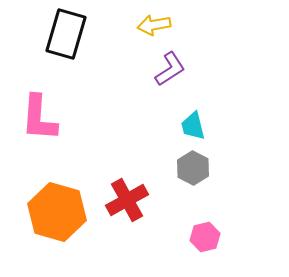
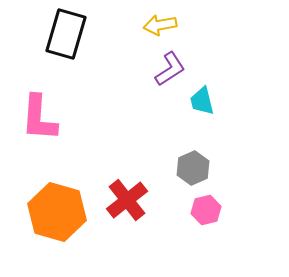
yellow arrow: moved 6 px right
cyan trapezoid: moved 9 px right, 25 px up
gray hexagon: rotated 8 degrees clockwise
red cross: rotated 9 degrees counterclockwise
pink hexagon: moved 1 px right, 27 px up
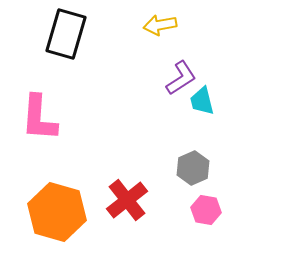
purple L-shape: moved 11 px right, 9 px down
pink hexagon: rotated 24 degrees clockwise
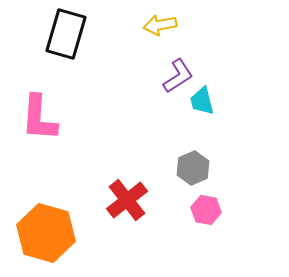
purple L-shape: moved 3 px left, 2 px up
orange hexagon: moved 11 px left, 21 px down
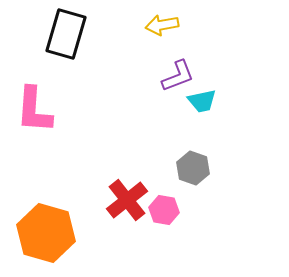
yellow arrow: moved 2 px right
purple L-shape: rotated 12 degrees clockwise
cyan trapezoid: rotated 88 degrees counterclockwise
pink L-shape: moved 5 px left, 8 px up
gray hexagon: rotated 16 degrees counterclockwise
pink hexagon: moved 42 px left
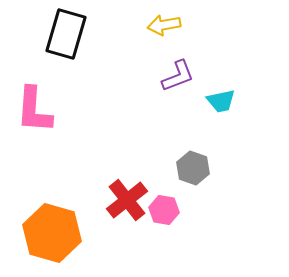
yellow arrow: moved 2 px right
cyan trapezoid: moved 19 px right
orange hexagon: moved 6 px right
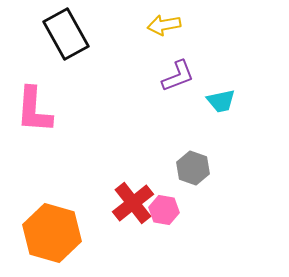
black rectangle: rotated 45 degrees counterclockwise
red cross: moved 6 px right, 3 px down
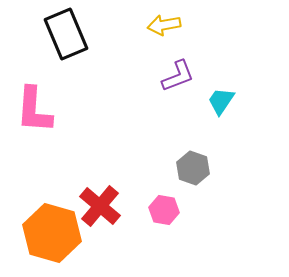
black rectangle: rotated 6 degrees clockwise
cyan trapezoid: rotated 136 degrees clockwise
red cross: moved 33 px left, 3 px down; rotated 12 degrees counterclockwise
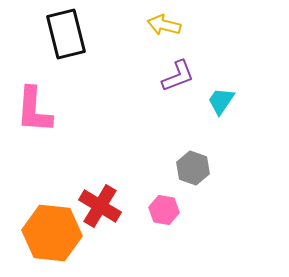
yellow arrow: rotated 24 degrees clockwise
black rectangle: rotated 9 degrees clockwise
red cross: rotated 9 degrees counterclockwise
orange hexagon: rotated 10 degrees counterclockwise
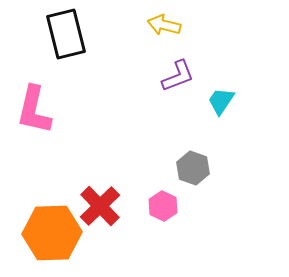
pink L-shape: rotated 9 degrees clockwise
red cross: rotated 15 degrees clockwise
pink hexagon: moved 1 px left, 4 px up; rotated 16 degrees clockwise
orange hexagon: rotated 8 degrees counterclockwise
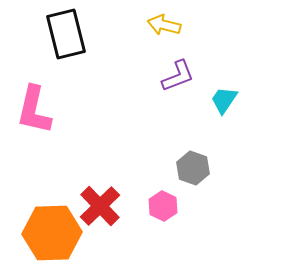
cyan trapezoid: moved 3 px right, 1 px up
